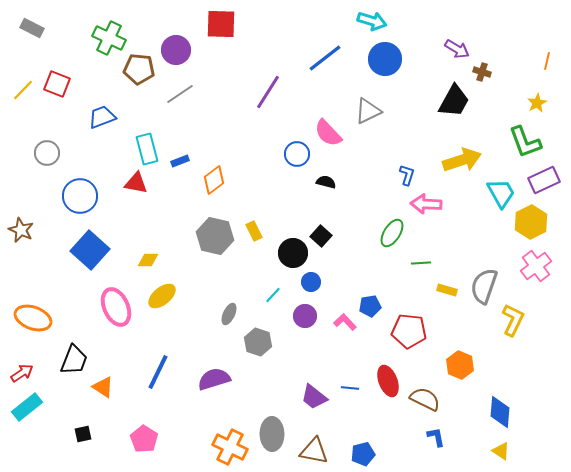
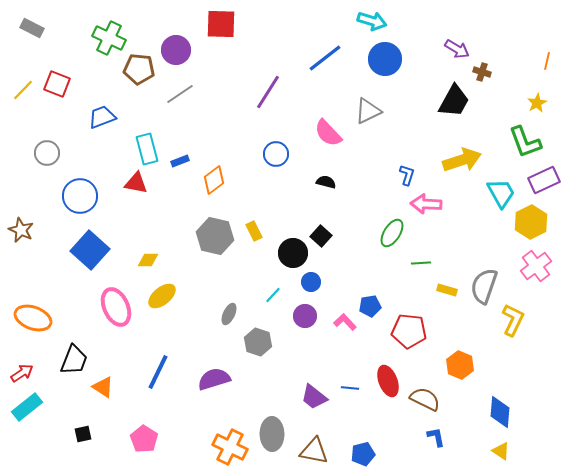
blue circle at (297, 154): moved 21 px left
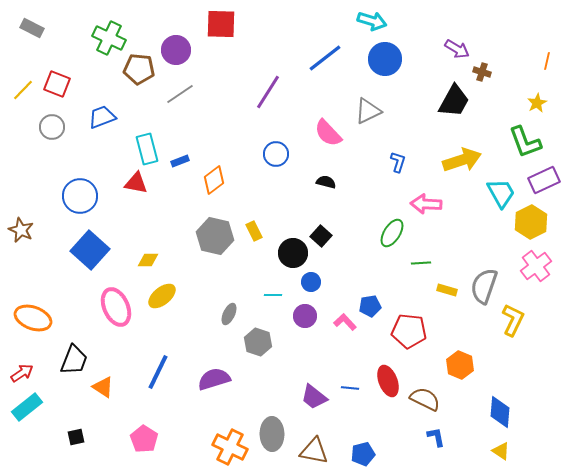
gray circle at (47, 153): moved 5 px right, 26 px up
blue L-shape at (407, 175): moved 9 px left, 13 px up
cyan line at (273, 295): rotated 48 degrees clockwise
black square at (83, 434): moved 7 px left, 3 px down
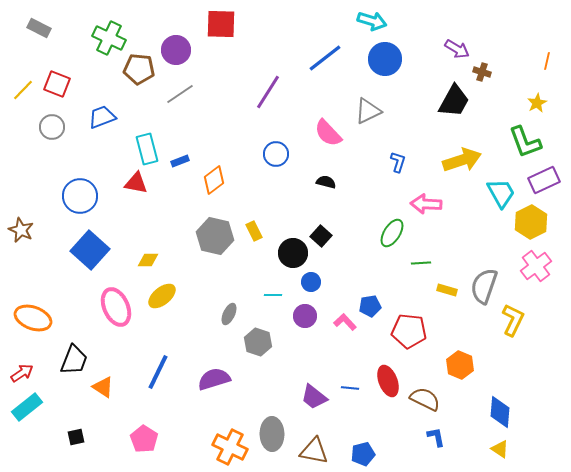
gray rectangle at (32, 28): moved 7 px right
yellow triangle at (501, 451): moved 1 px left, 2 px up
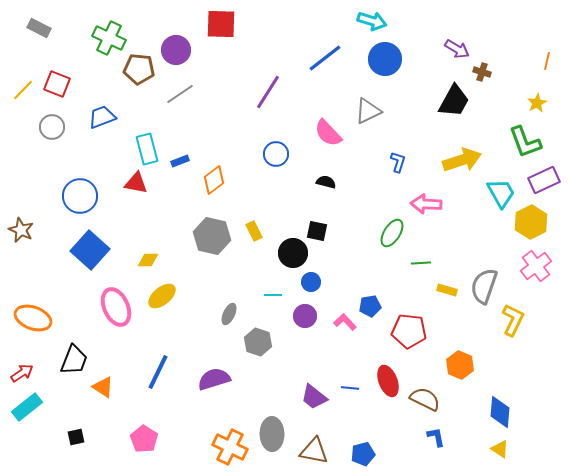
gray hexagon at (215, 236): moved 3 px left
black square at (321, 236): moved 4 px left, 5 px up; rotated 30 degrees counterclockwise
